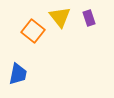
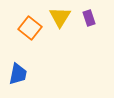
yellow triangle: rotated 10 degrees clockwise
orange square: moved 3 px left, 3 px up
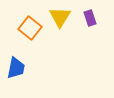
purple rectangle: moved 1 px right
blue trapezoid: moved 2 px left, 6 px up
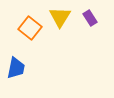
purple rectangle: rotated 14 degrees counterclockwise
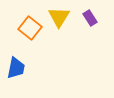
yellow triangle: moved 1 px left
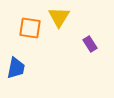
purple rectangle: moved 26 px down
orange square: rotated 30 degrees counterclockwise
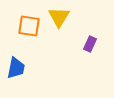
orange square: moved 1 px left, 2 px up
purple rectangle: rotated 56 degrees clockwise
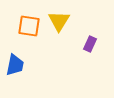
yellow triangle: moved 4 px down
blue trapezoid: moved 1 px left, 3 px up
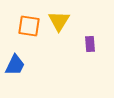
purple rectangle: rotated 28 degrees counterclockwise
blue trapezoid: rotated 15 degrees clockwise
